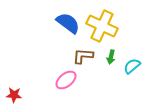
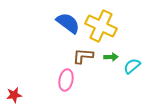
yellow cross: moved 1 px left
green arrow: rotated 104 degrees counterclockwise
pink ellipse: rotated 40 degrees counterclockwise
red star: rotated 14 degrees counterclockwise
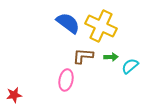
cyan semicircle: moved 2 px left
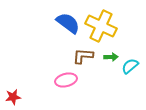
pink ellipse: rotated 65 degrees clockwise
red star: moved 1 px left, 2 px down
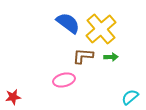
yellow cross: moved 3 px down; rotated 24 degrees clockwise
cyan semicircle: moved 31 px down
pink ellipse: moved 2 px left
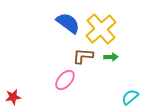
pink ellipse: moved 1 px right; rotated 35 degrees counterclockwise
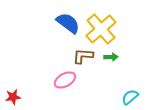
pink ellipse: rotated 20 degrees clockwise
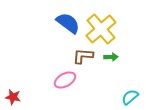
red star: rotated 21 degrees clockwise
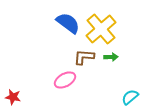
brown L-shape: moved 1 px right, 1 px down
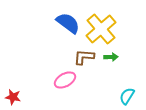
cyan semicircle: moved 3 px left, 1 px up; rotated 18 degrees counterclockwise
